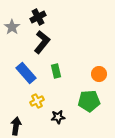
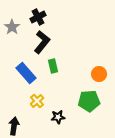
green rectangle: moved 3 px left, 5 px up
yellow cross: rotated 16 degrees counterclockwise
black arrow: moved 2 px left
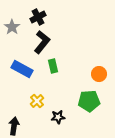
blue rectangle: moved 4 px left, 4 px up; rotated 20 degrees counterclockwise
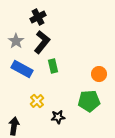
gray star: moved 4 px right, 14 px down
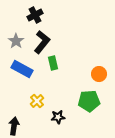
black cross: moved 3 px left, 2 px up
green rectangle: moved 3 px up
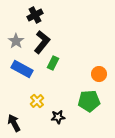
green rectangle: rotated 40 degrees clockwise
black arrow: moved 3 px up; rotated 36 degrees counterclockwise
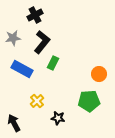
gray star: moved 3 px left, 3 px up; rotated 28 degrees clockwise
black star: moved 1 px down; rotated 16 degrees clockwise
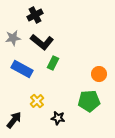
black L-shape: rotated 90 degrees clockwise
black arrow: moved 3 px up; rotated 66 degrees clockwise
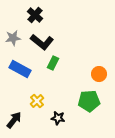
black cross: rotated 21 degrees counterclockwise
blue rectangle: moved 2 px left
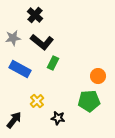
orange circle: moved 1 px left, 2 px down
